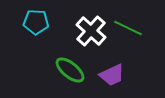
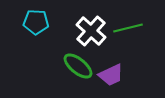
green line: rotated 40 degrees counterclockwise
green ellipse: moved 8 px right, 4 px up
purple trapezoid: moved 1 px left
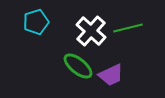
cyan pentagon: rotated 20 degrees counterclockwise
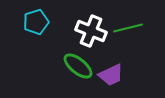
white cross: rotated 20 degrees counterclockwise
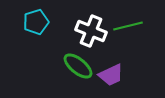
green line: moved 2 px up
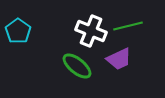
cyan pentagon: moved 18 px left, 9 px down; rotated 20 degrees counterclockwise
green ellipse: moved 1 px left
purple trapezoid: moved 8 px right, 16 px up
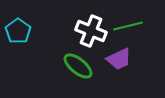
green ellipse: moved 1 px right
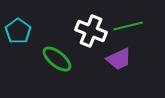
green ellipse: moved 21 px left, 7 px up
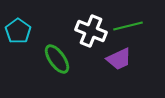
green ellipse: rotated 16 degrees clockwise
